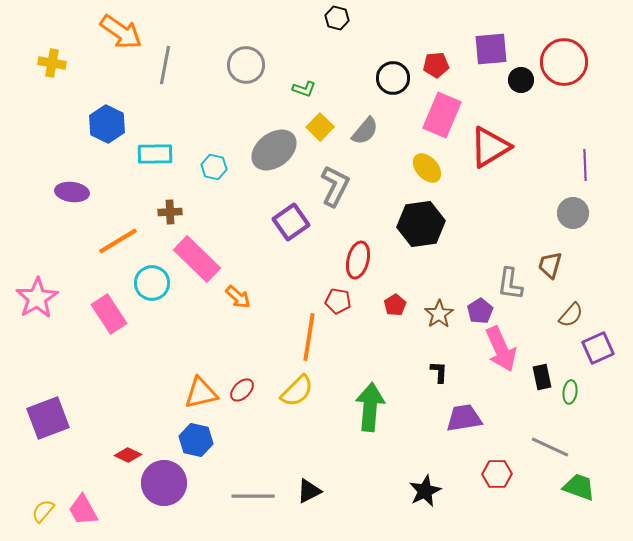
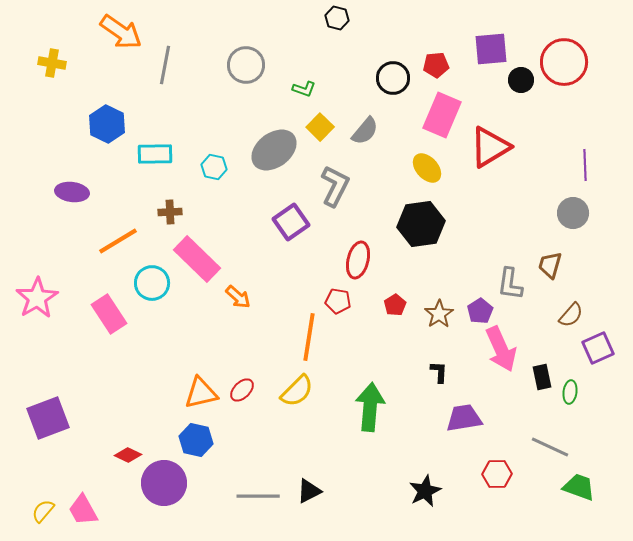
gray line at (253, 496): moved 5 px right
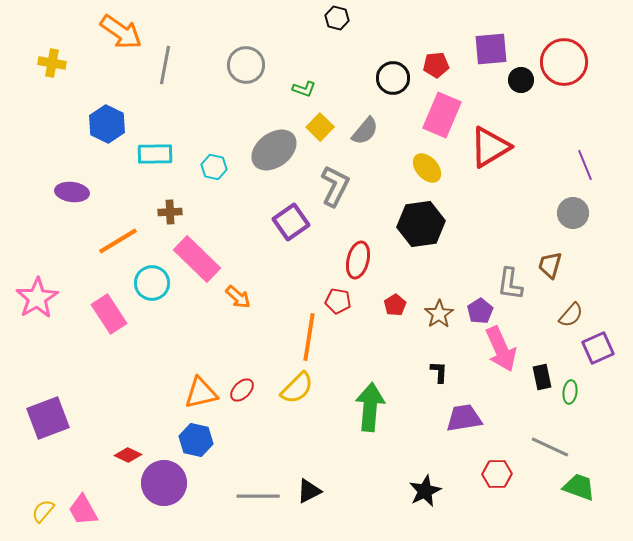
purple line at (585, 165): rotated 20 degrees counterclockwise
yellow semicircle at (297, 391): moved 3 px up
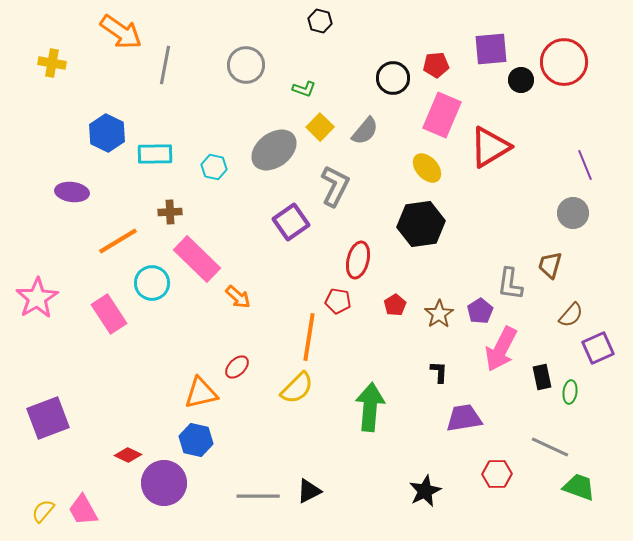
black hexagon at (337, 18): moved 17 px left, 3 px down
blue hexagon at (107, 124): moved 9 px down
pink arrow at (501, 349): rotated 51 degrees clockwise
red ellipse at (242, 390): moved 5 px left, 23 px up
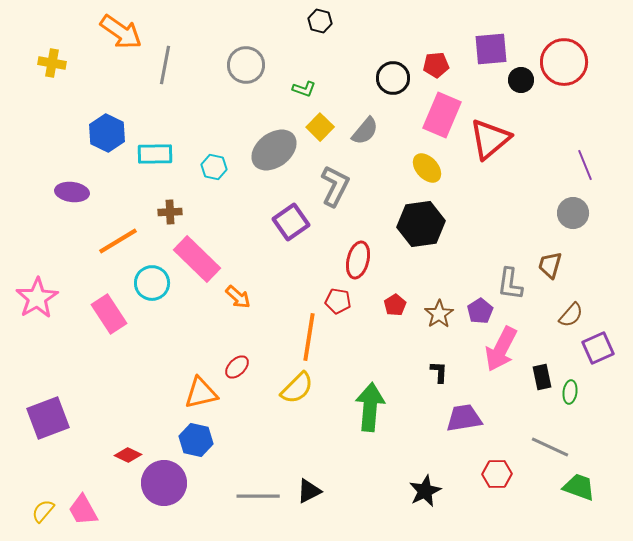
red triangle at (490, 147): moved 8 px up; rotated 9 degrees counterclockwise
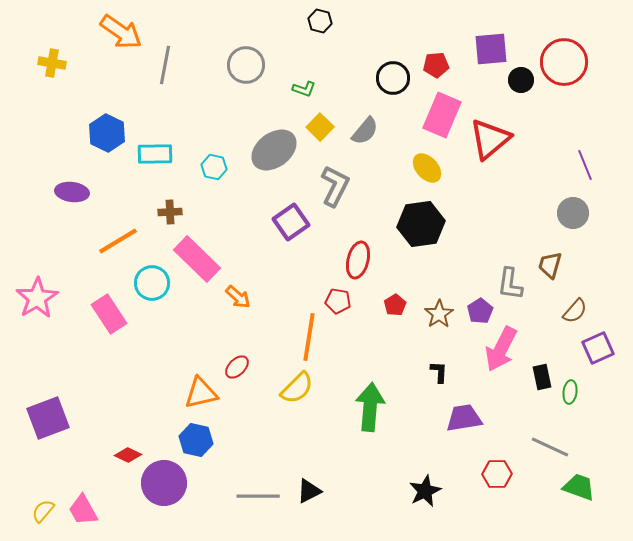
brown semicircle at (571, 315): moved 4 px right, 4 px up
